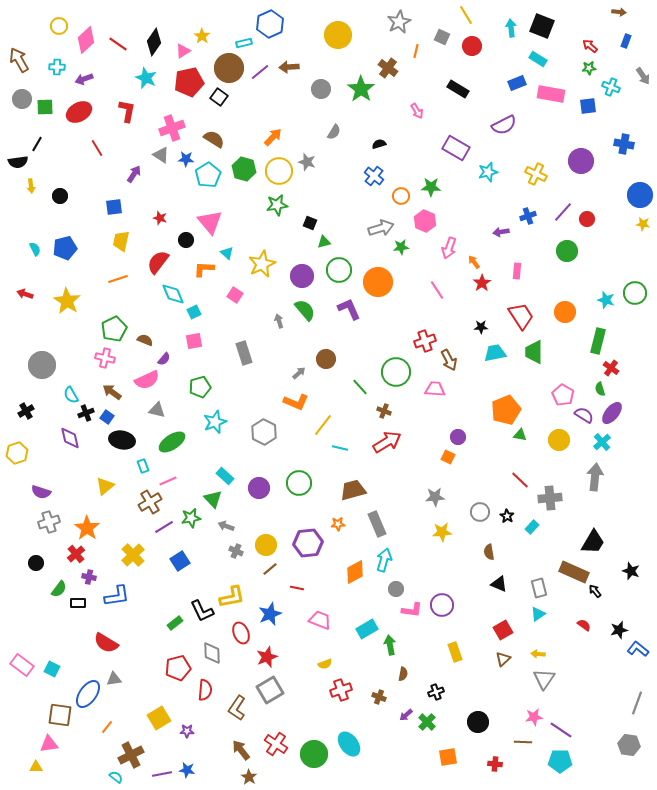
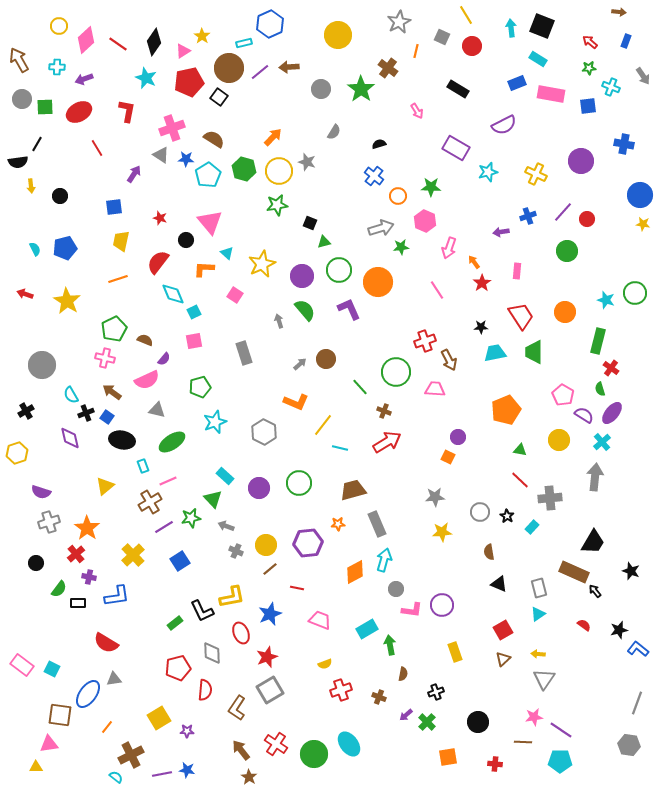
red arrow at (590, 46): moved 4 px up
orange circle at (401, 196): moved 3 px left
gray arrow at (299, 373): moved 1 px right, 9 px up
green triangle at (520, 435): moved 15 px down
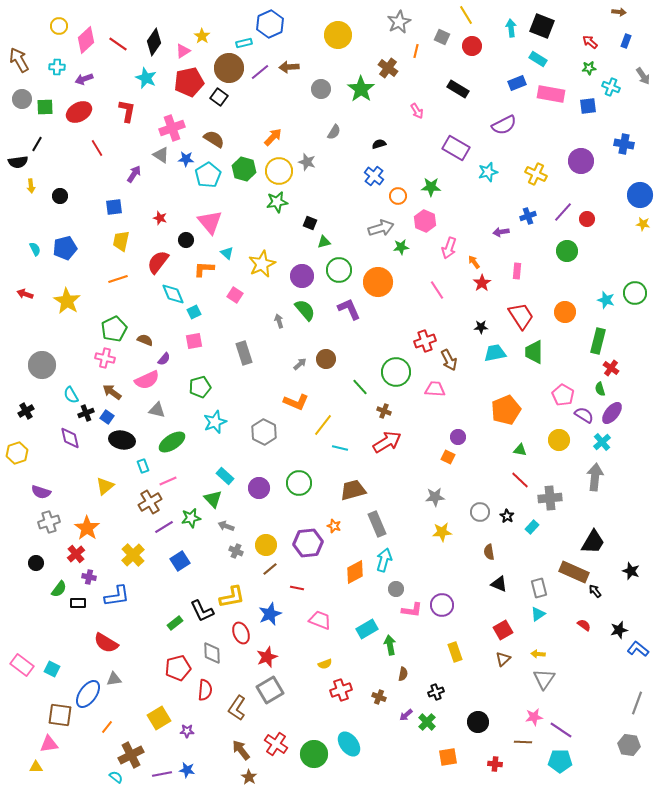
green star at (277, 205): moved 3 px up
orange star at (338, 524): moved 4 px left, 2 px down; rotated 24 degrees clockwise
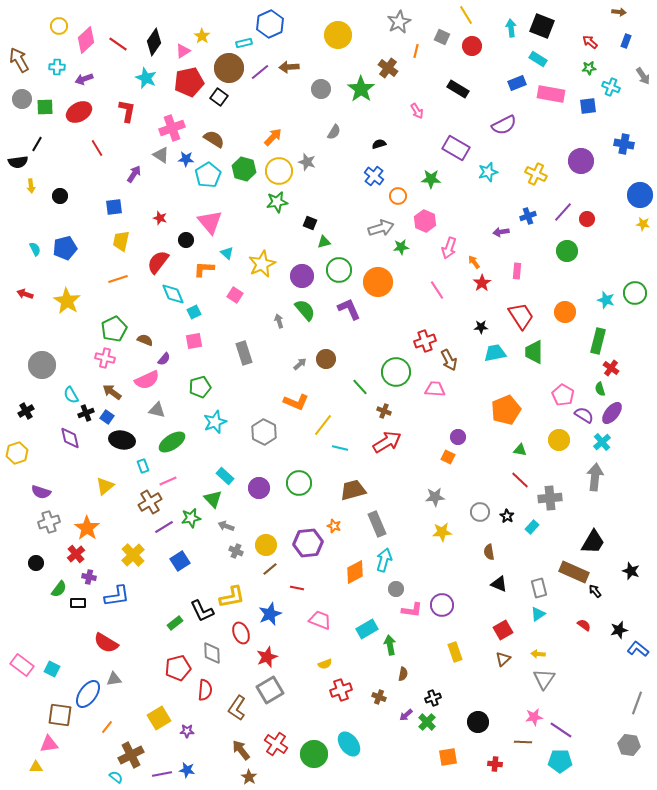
green star at (431, 187): moved 8 px up
black cross at (436, 692): moved 3 px left, 6 px down
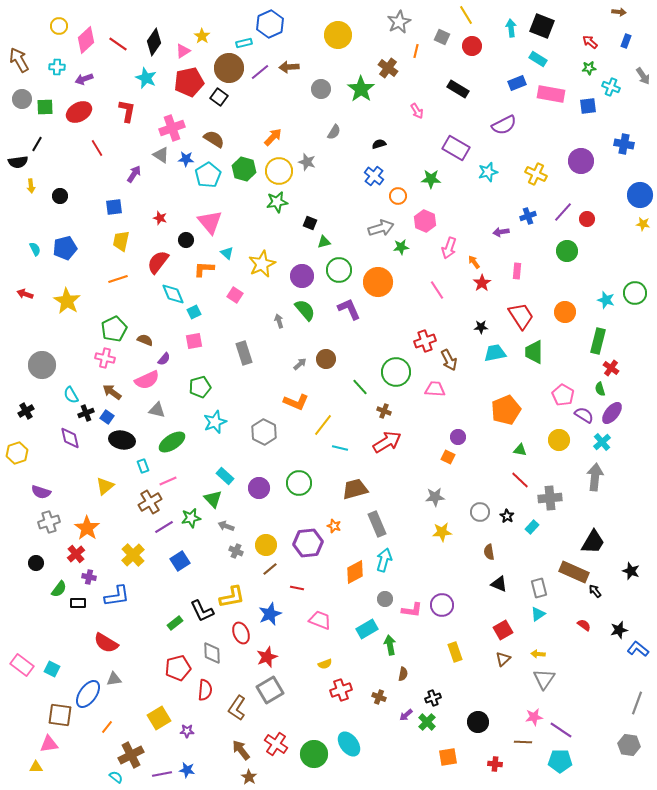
brown trapezoid at (353, 490): moved 2 px right, 1 px up
gray circle at (396, 589): moved 11 px left, 10 px down
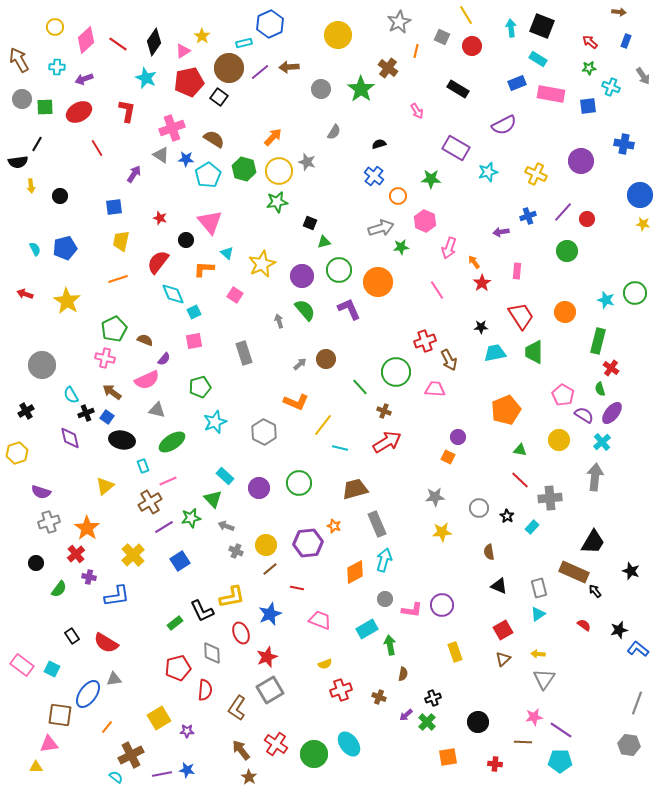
yellow circle at (59, 26): moved 4 px left, 1 px down
gray circle at (480, 512): moved 1 px left, 4 px up
black triangle at (499, 584): moved 2 px down
black rectangle at (78, 603): moved 6 px left, 33 px down; rotated 56 degrees clockwise
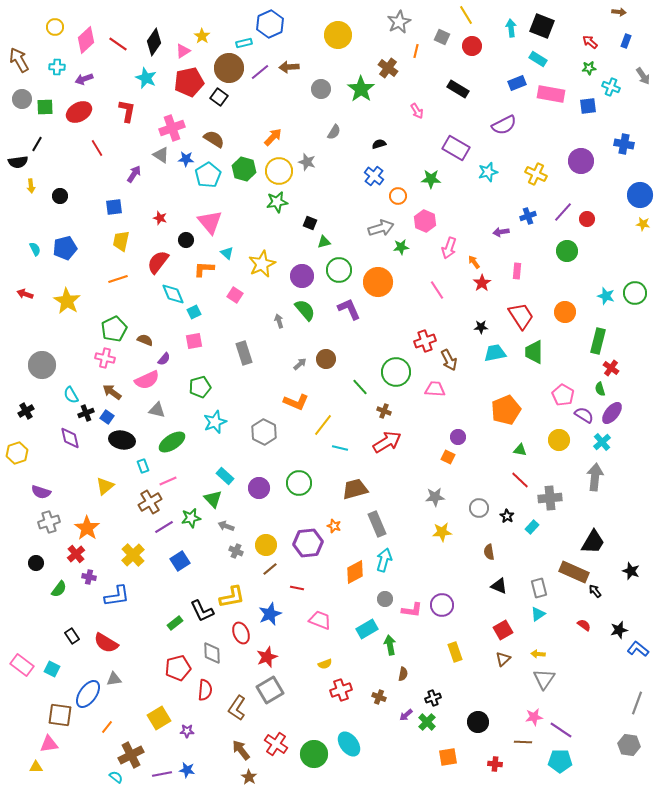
cyan star at (606, 300): moved 4 px up
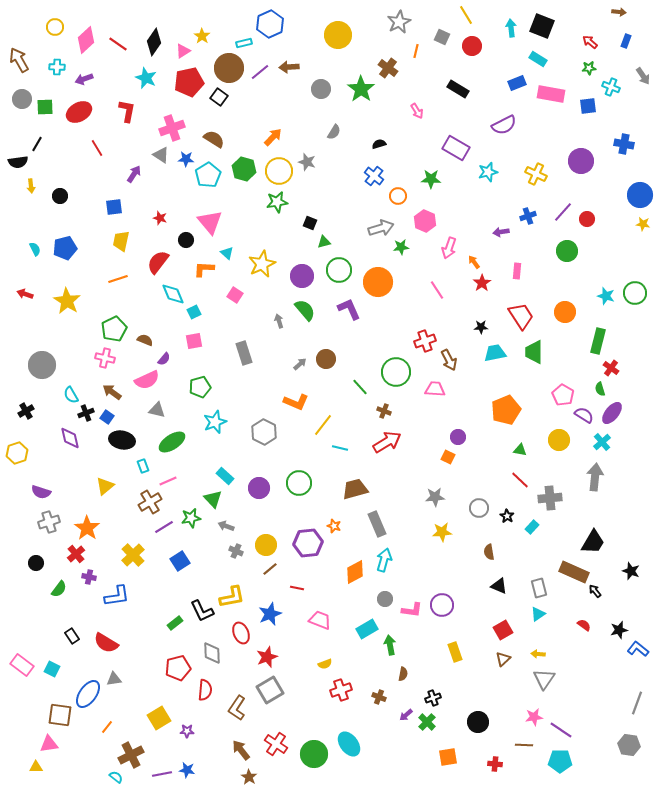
brown line at (523, 742): moved 1 px right, 3 px down
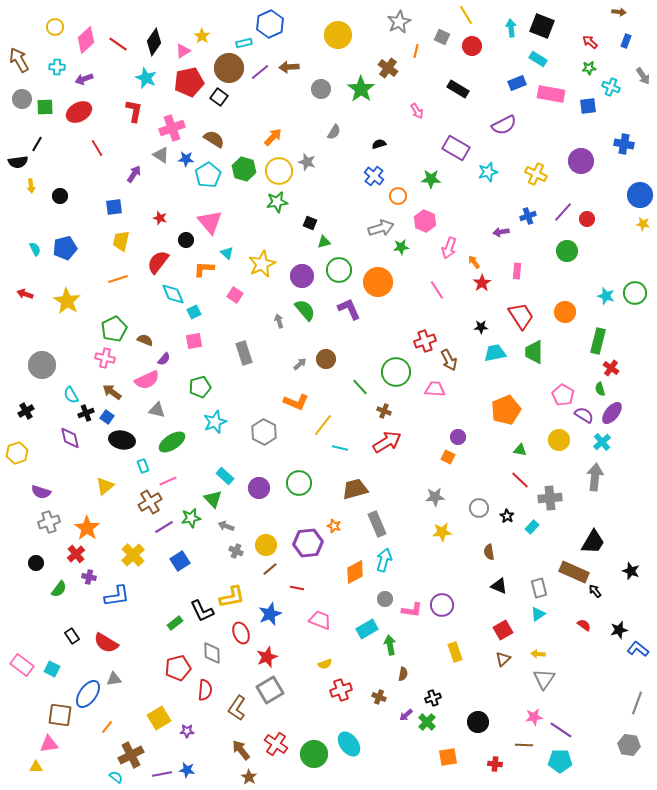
red L-shape at (127, 111): moved 7 px right
